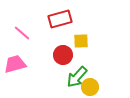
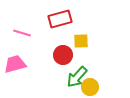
pink line: rotated 24 degrees counterclockwise
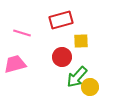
red rectangle: moved 1 px right, 1 px down
red circle: moved 1 px left, 2 px down
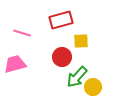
yellow circle: moved 3 px right
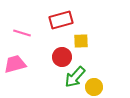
green arrow: moved 2 px left
yellow circle: moved 1 px right
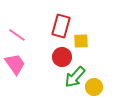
red rectangle: moved 6 px down; rotated 60 degrees counterclockwise
pink line: moved 5 px left, 2 px down; rotated 18 degrees clockwise
pink trapezoid: rotated 70 degrees clockwise
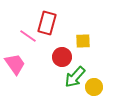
red rectangle: moved 14 px left, 3 px up
pink line: moved 11 px right, 1 px down
yellow square: moved 2 px right
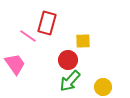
red circle: moved 6 px right, 3 px down
green arrow: moved 5 px left, 4 px down
yellow circle: moved 9 px right
